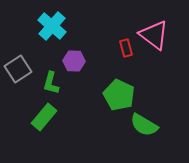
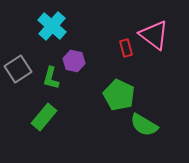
purple hexagon: rotated 10 degrees clockwise
green L-shape: moved 5 px up
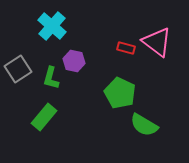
pink triangle: moved 3 px right, 7 px down
red rectangle: rotated 60 degrees counterclockwise
green pentagon: moved 1 px right, 2 px up
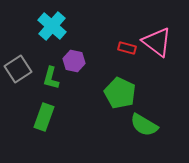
red rectangle: moved 1 px right
green rectangle: rotated 20 degrees counterclockwise
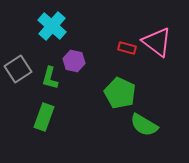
green L-shape: moved 1 px left
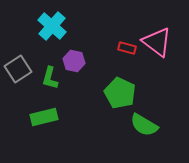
green rectangle: rotated 56 degrees clockwise
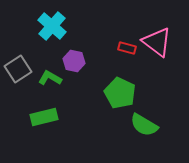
green L-shape: rotated 105 degrees clockwise
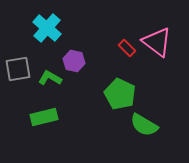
cyan cross: moved 5 px left, 2 px down
red rectangle: rotated 30 degrees clockwise
gray square: rotated 24 degrees clockwise
green pentagon: moved 1 px down
